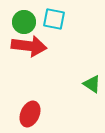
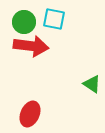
red arrow: moved 2 px right
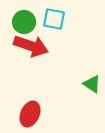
red arrow: rotated 12 degrees clockwise
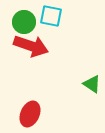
cyan square: moved 3 px left, 3 px up
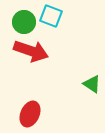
cyan square: rotated 10 degrees clockwise
red arrow: moved 5 px down
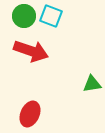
green circle: moved 6 px up
green triangle: rotated 42 degrees counterclockwise
